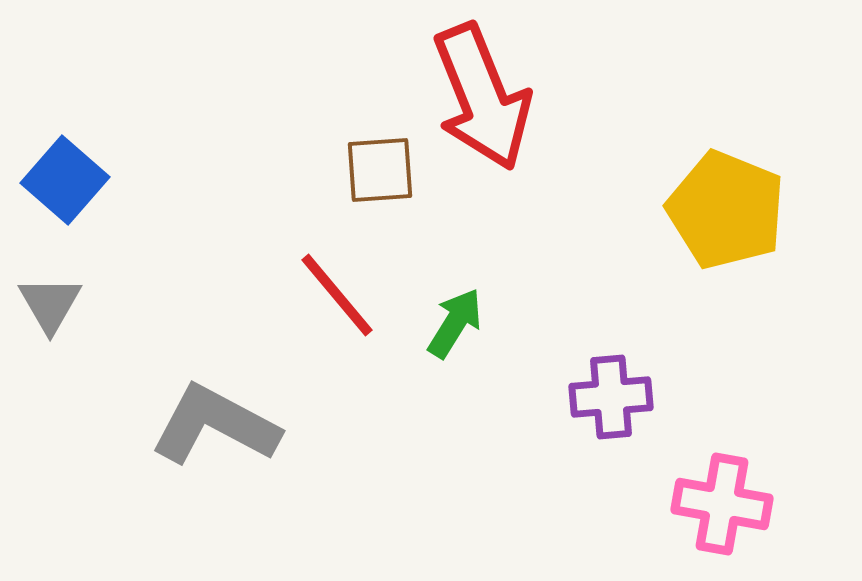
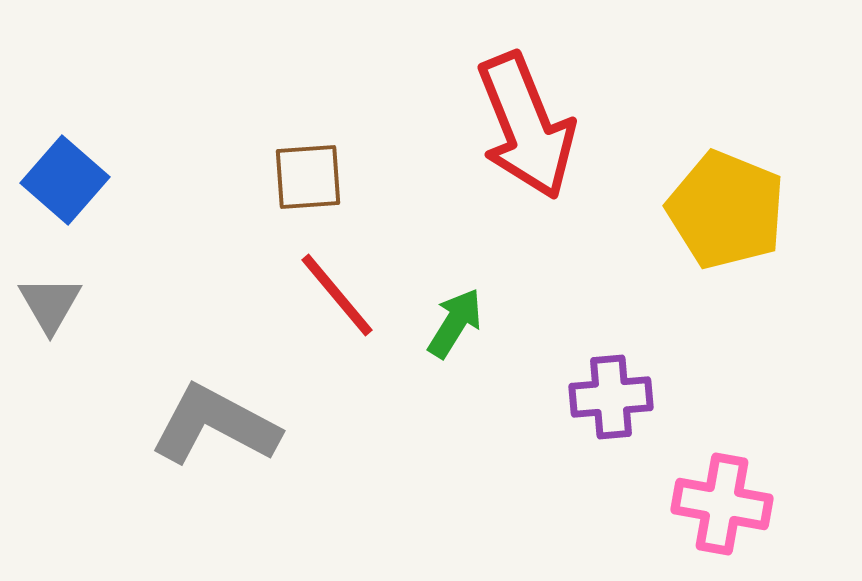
red arrow: moved 44 px right, 29 px down
brown square: moved 72 px left, 7 px down
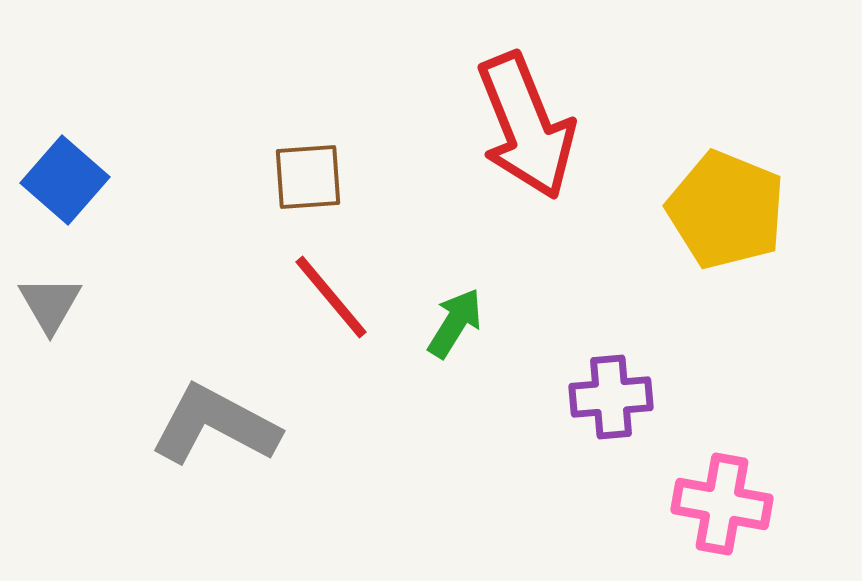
red line: moved 6 px left, 2 px down
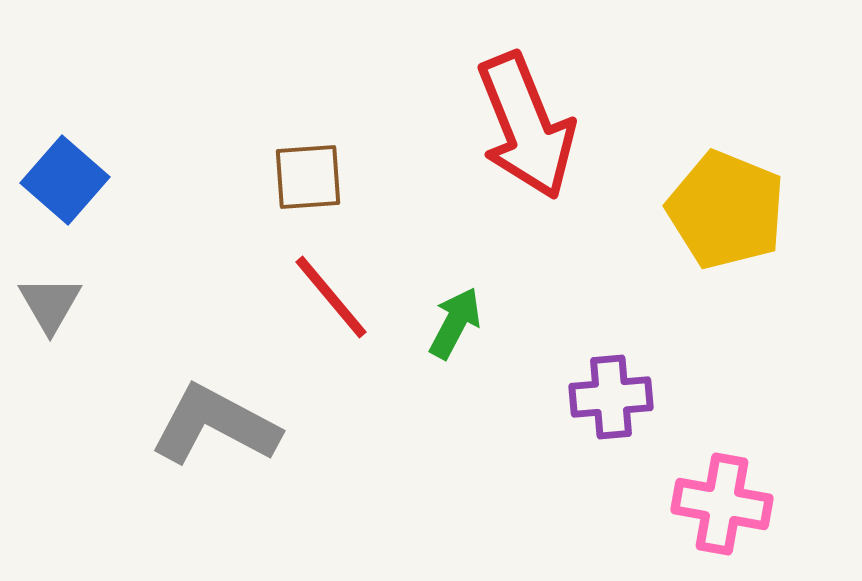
green arrow: rotated 4 degrees counterclockwise
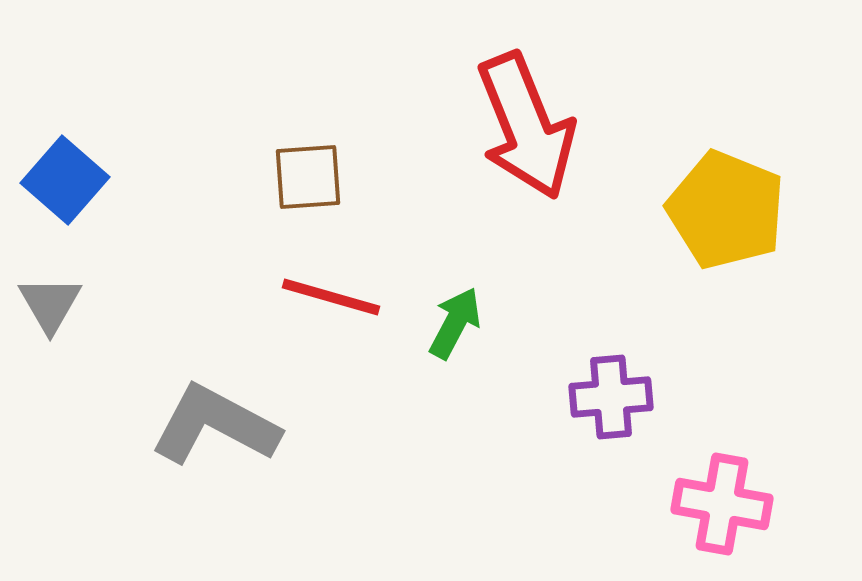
red line: rotated 34 degrees counterclockwise
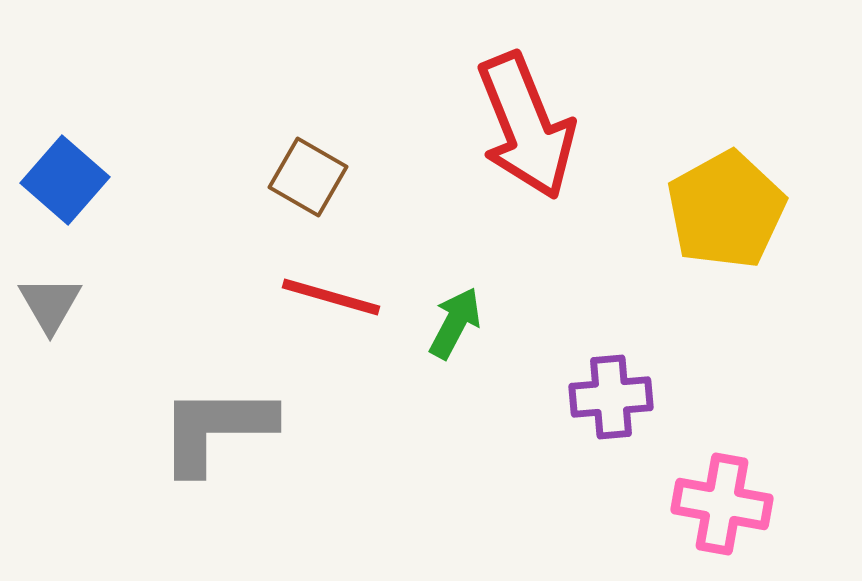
brown square: rotated 34 degrees clockwise
yellow pentagon: rotated 21 degrees clockwise
gray L-shape: moved 1 px right, 4 px down; rotated 28 degrees counterclockwise
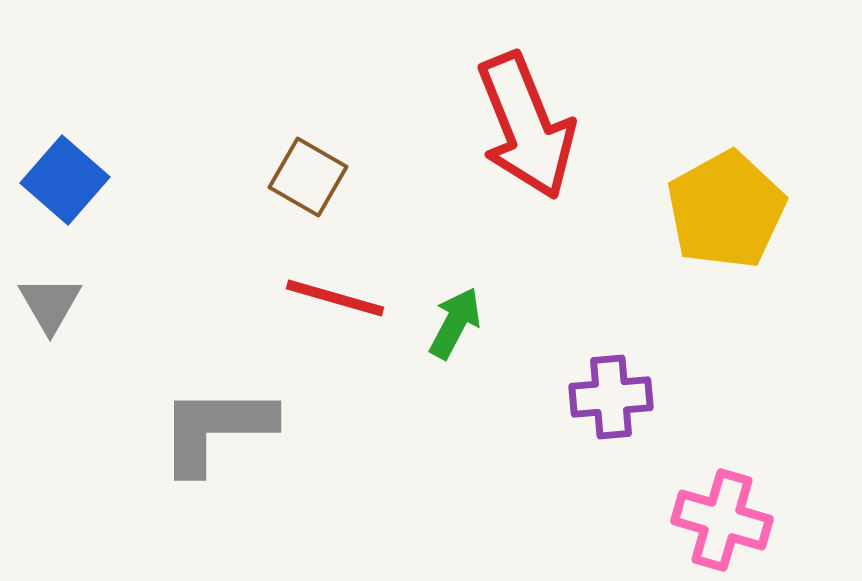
red line: moved 4 px right, 1 px down
pink cross: moved 16 px down; rotated 6 degrees clockwise
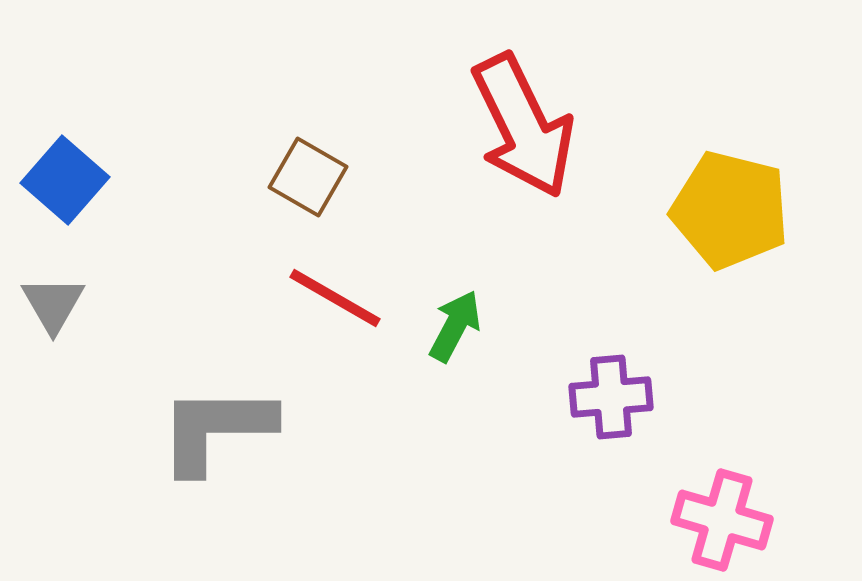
red arrow: moved 3 px left; rotated 4 degrees counterclockwise
yellow pentagon: moved 4 px right; rotated 29 degrees counterclockwise
red line: rotated 14 degrees clockwise
gray triangle: moved 3 px right
green arrow: moved 3 px down
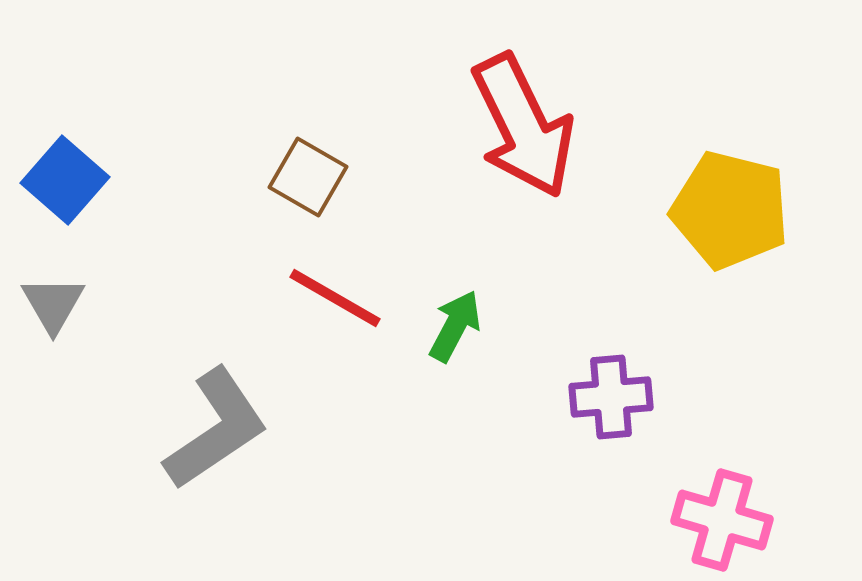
gray L-shape: rotated 146 degrees clockwise
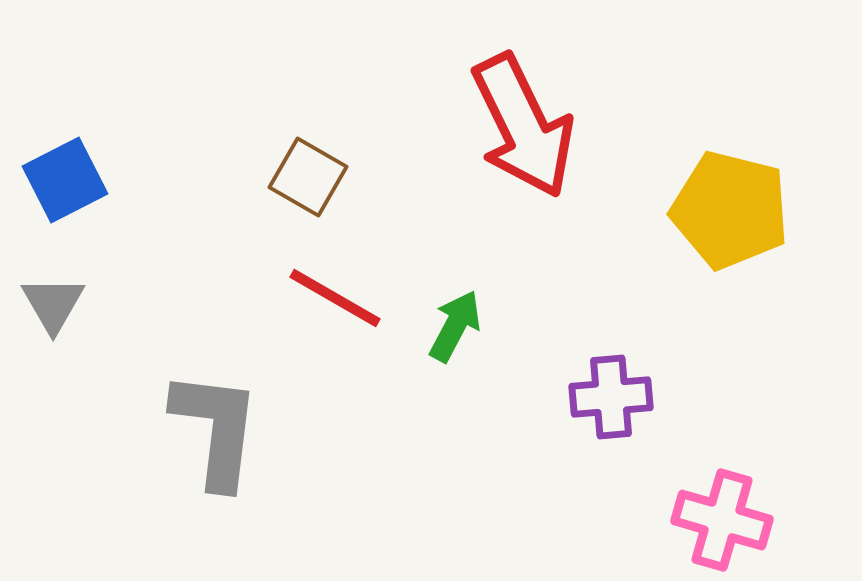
blue square: rotated 22 degrees clockwise
gray L-shape: rotated 49 degrees counterclockwise
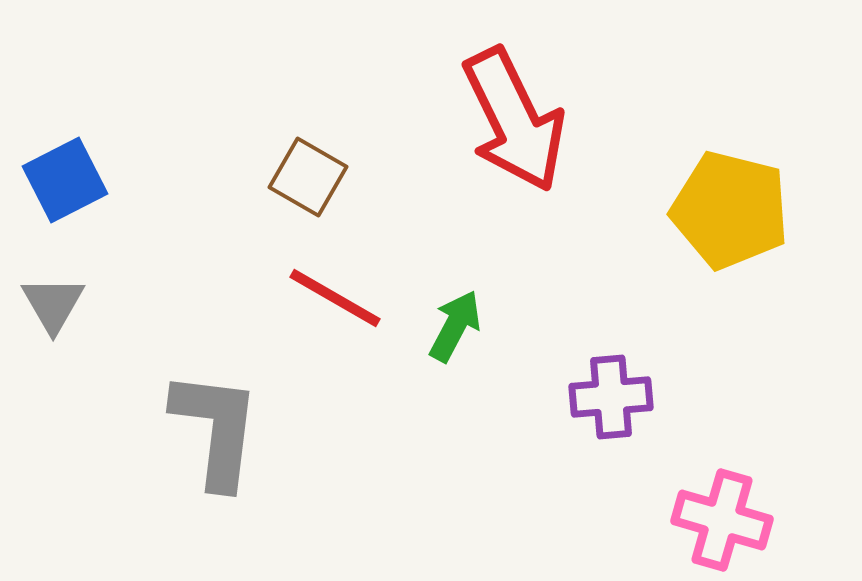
red arrow: moved 9 px left, 6 px up
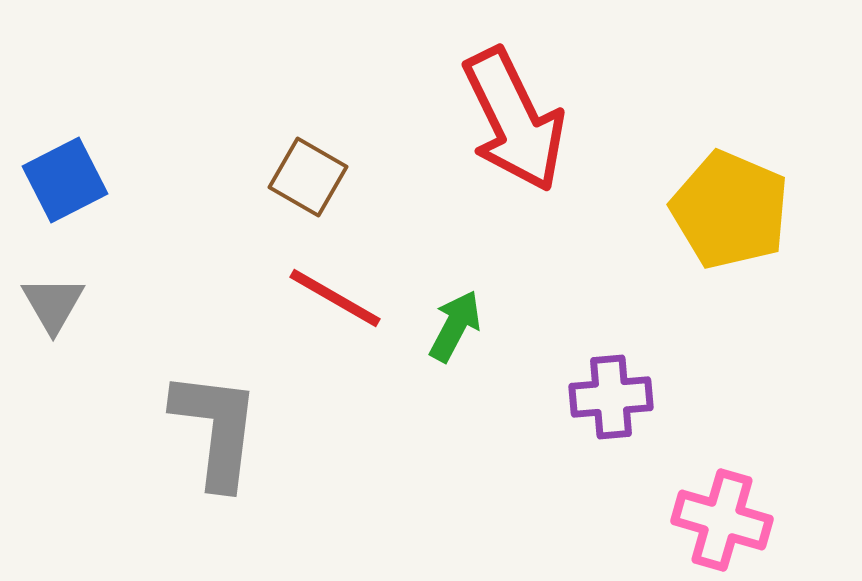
yellow pentagon: rotated 9 degrees clockwise
